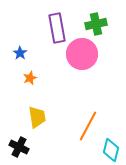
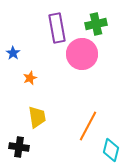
blue star: moved 7 px left
black cross: rotated 18 degrees counterclockwise
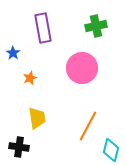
green cross: moved 2 px down
purple rectangle: moved 14 px left
pink circle: moved 14 px down
yellow trapezoid: moved 1 px down
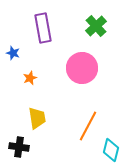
green cross: rotated 30 degrees counterclockwise
blue star: rotated 16 degrees counterclockwise
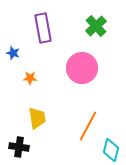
orange star: rotated 24 degrees clockwise
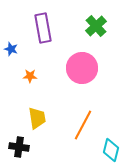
blue star: moved 2 px left, 4 px up
orange star: moved 2 px up
orange line: moved 5 px left, 1 px up
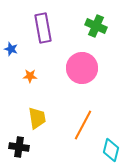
green cross: rotated 25 degrees counterclockwise
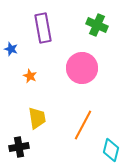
green cross: moved 1 px right, 1 px up
orange star: rotated 24 degrees clockwise
black cross: rotated 18 degrees counterclockwise
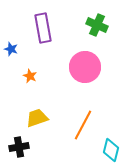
pink circle: moved 3 px right, 1 px up
yellow trapezoid: rotated 100 degrees counterclockwise
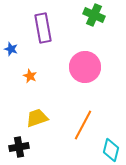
green cross: moved 3 px left, 10 px up
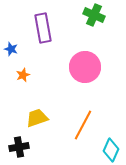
orange star: moved 7 px left, 1 px up; rotated 24 degrees clockwise
cyan diamond: rotated 10 degrees clockwise
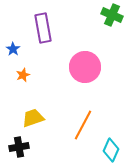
green cross: moved 18 px right
blue star: moved 2 px right; rotated 16 degrees clockwise
yellow trapezoid: moved 4 px left
